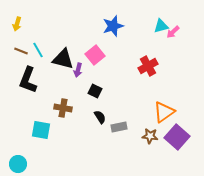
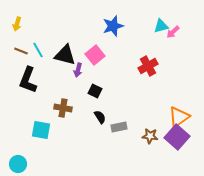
black triangle: moved 2 px right, 4 px up
orange triangle: moved 15 px right, 5 px down
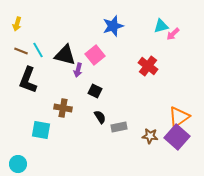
pink arrow: moved 2 px down
red cross: rotated 24 degrees counterclockwise
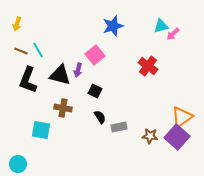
black triangle: moved 5 px left, 20 px down
orange triangle: moved 3 px right
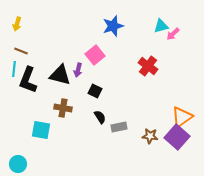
cyan line: moved 24 px left, 19 px down; rotated 35 degrees clockwise
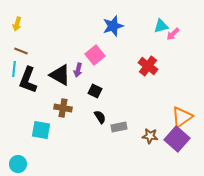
black triangle: rotated 15 degrees clockwise
purple square: moved 2 px down
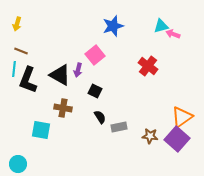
pink arrow: rotated 64 degrees clockwise
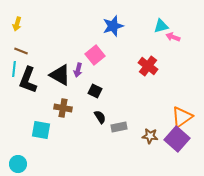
pink arrow: moved 3 px down
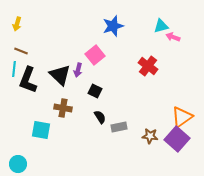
black triangle: rotated 15 degrees clockwise
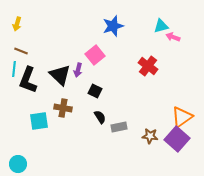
cyan square: moved 2 px left, 9 px up; rotated 18 degrees counterclockwise
